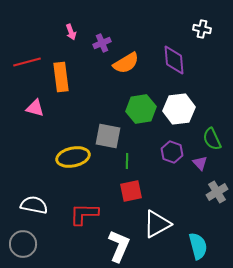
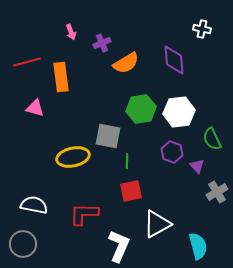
white hexagon: moved 3 px down
purple triangle: moved 3 px left, 3 px down
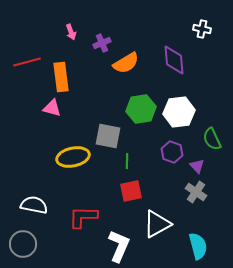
pink triangle: moved 17 px right
gray cross: moved 21 px left; rotated 25 degrees counterclockwise
red L-shape: moved 1 px left, 3 px down
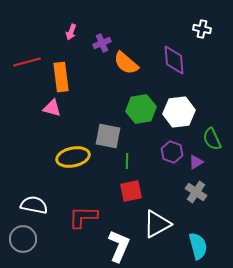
pink arrow: rotated 42 degrees clockwise
orange semicircle: rotated 72 degrees clockwise
purple triangle: moved 1 px left, 4 px up; rotated 42 degrees clockwise
gray circle: moved 5 px up
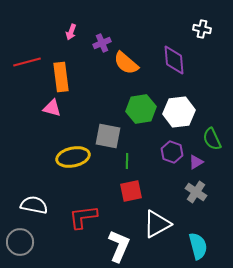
red L-shape: rotated 8 degrees counterclockwise
gray circle: moved 3 px left, 3 px down
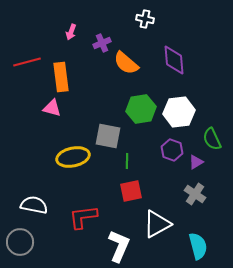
white cross: moved 57 px left, 10 px up
purple hexagon: moved 2 px up
gray cross: moved 1 px left, 2 px down
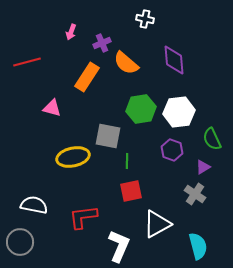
orange rectangle: moved 26 px right; rotated 40 degrees clockwise
purple triangle: moved 7 px right, 5 px down
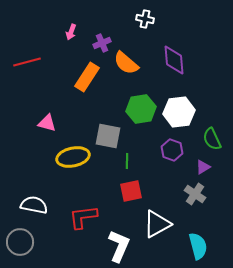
pink triangle: moved 5 px left, 15 px down
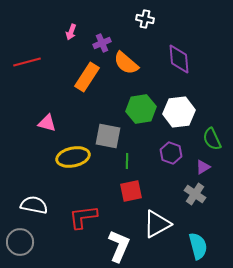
purple diamond: moved 5 px right, 1 px up
purple hexagon: moved 1 px left, 3 px down
